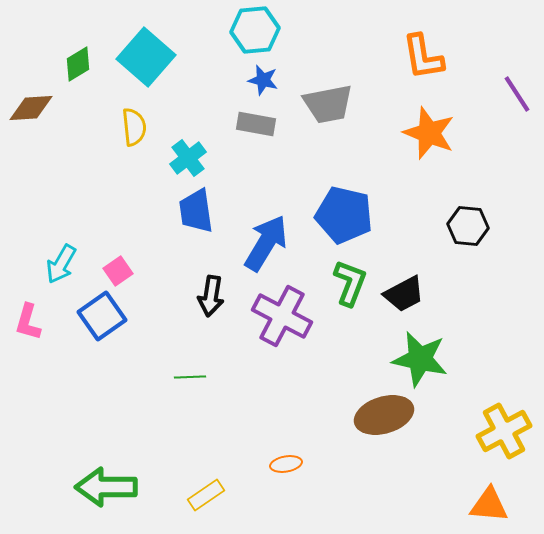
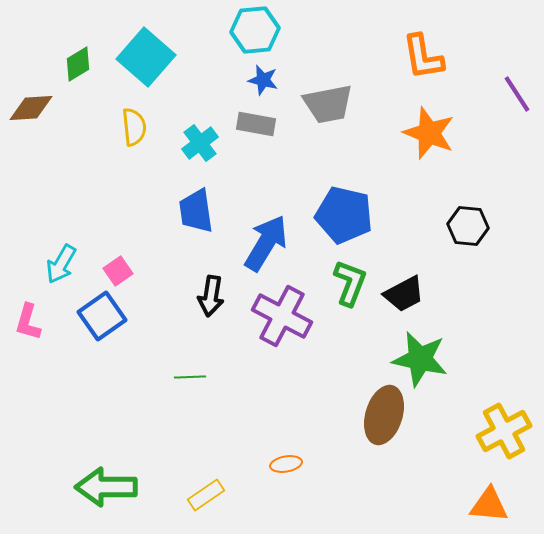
cyan cross: moved 12 px right, 15 px up
brown ellipse: rotated 56 degrees counterclockwise
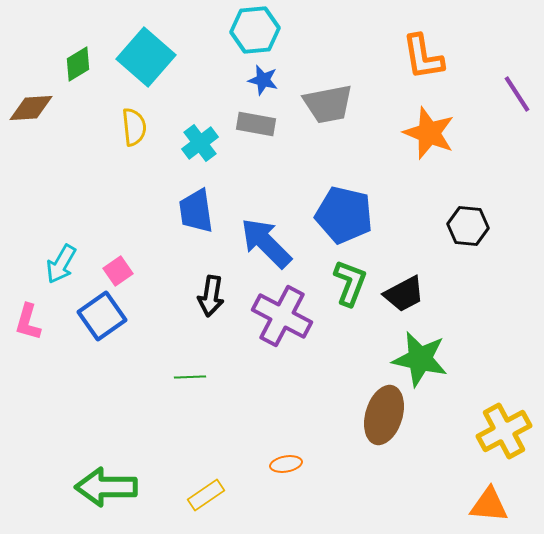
blue arrow: rotated 76 degrees counterclockwise
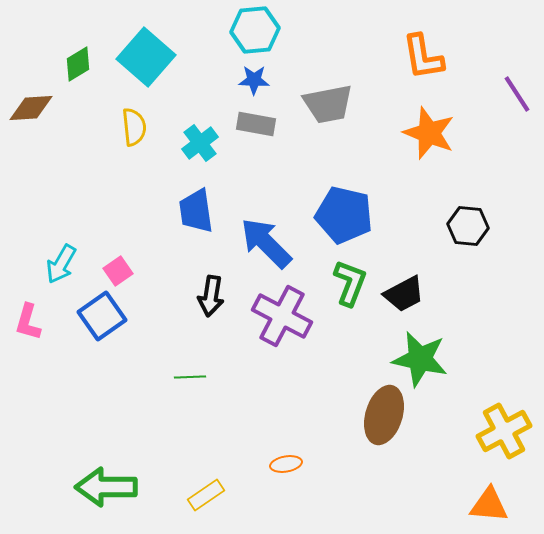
blue star: moved 9 px left; rotated 12 degrees counterclockwise
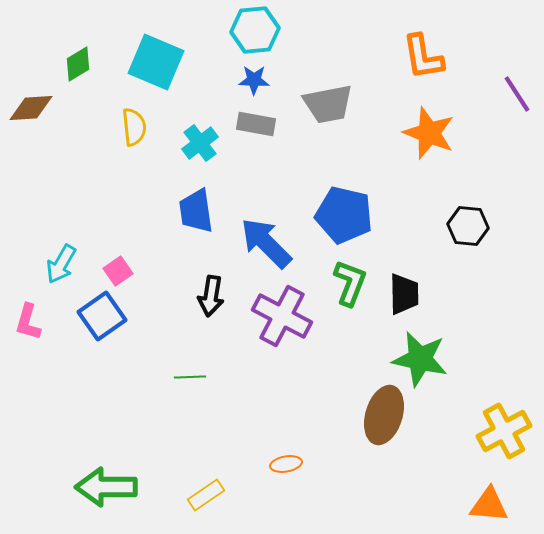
cyan square: moved 10 px right, 5 px down; rotated 18 degrees counterclockwise
black trapezoid: rotated 63 degrees counterclockwise
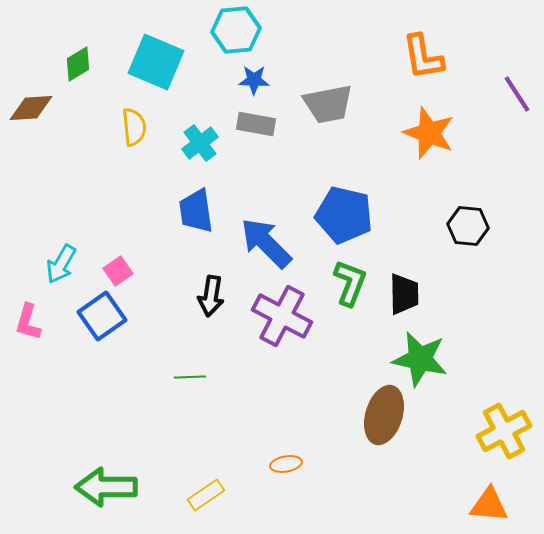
cyan hexagon: moved 19 px left
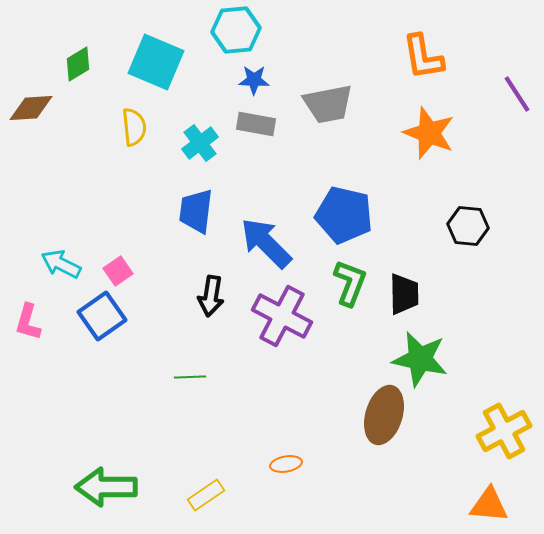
blue trapezoid: rotated 15 degrees clockwise
cyan arrow: rotated 87 degrees clockwise
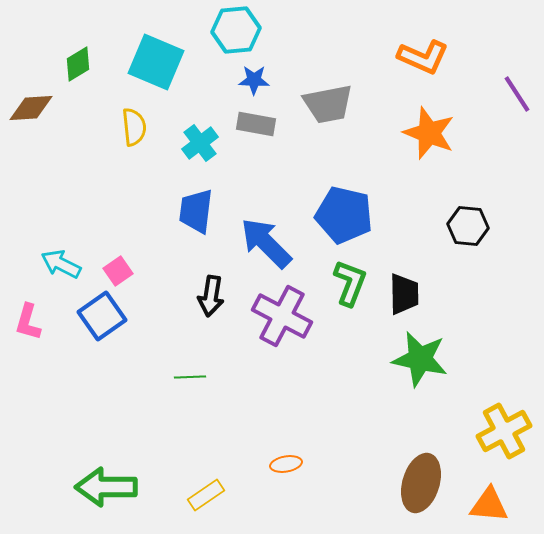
orange L-shape: rotated 57 degrees counterclockwise
brown ellipse: moved 37 px right, 68 px down
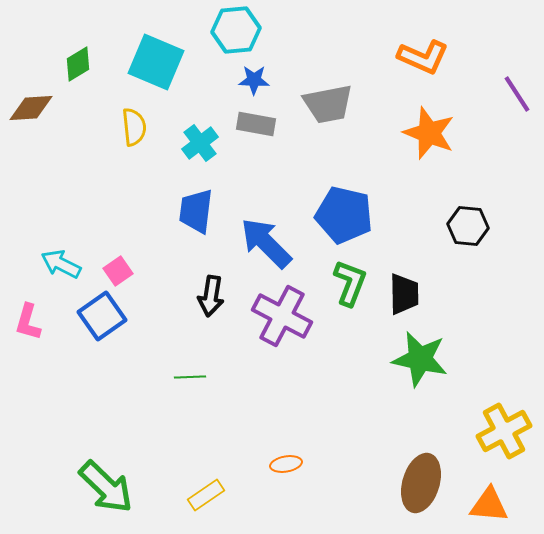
green arrow: rotated 136 degrees counterclockwise
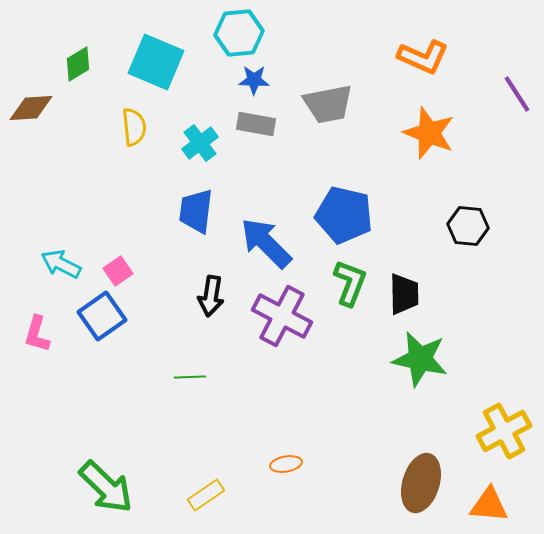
cyan hexagon: moved 3 px right, 3 px down
pink L-shape: moved 9 px right, 12 px down
